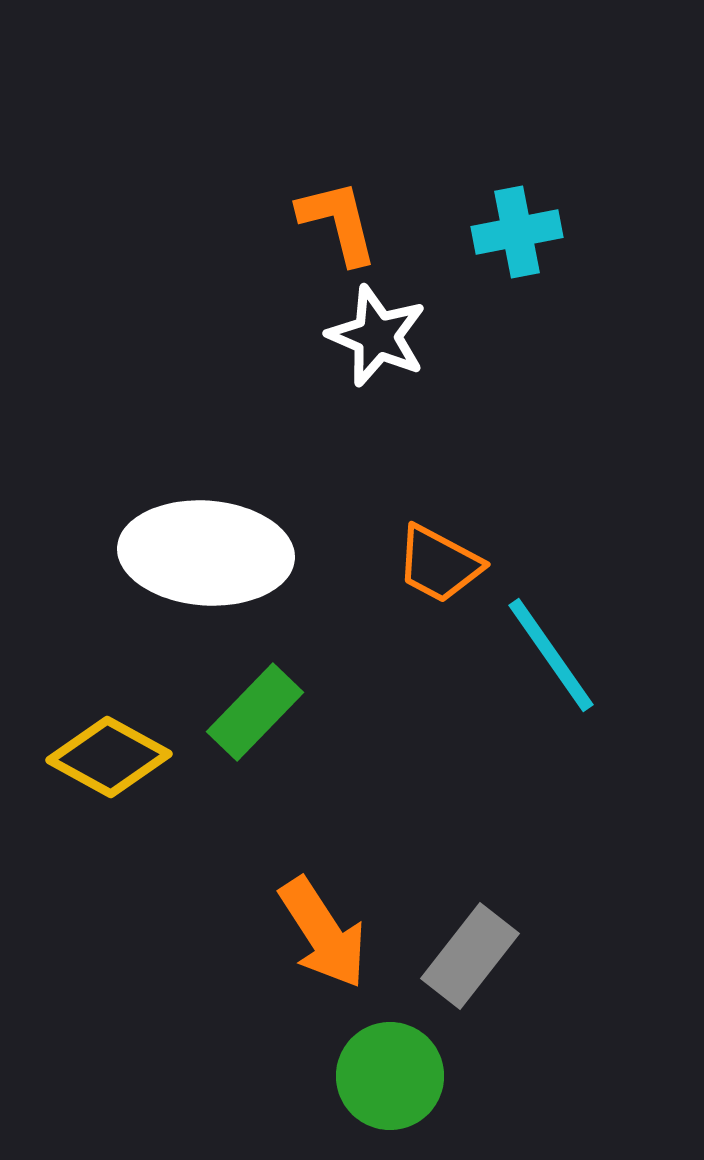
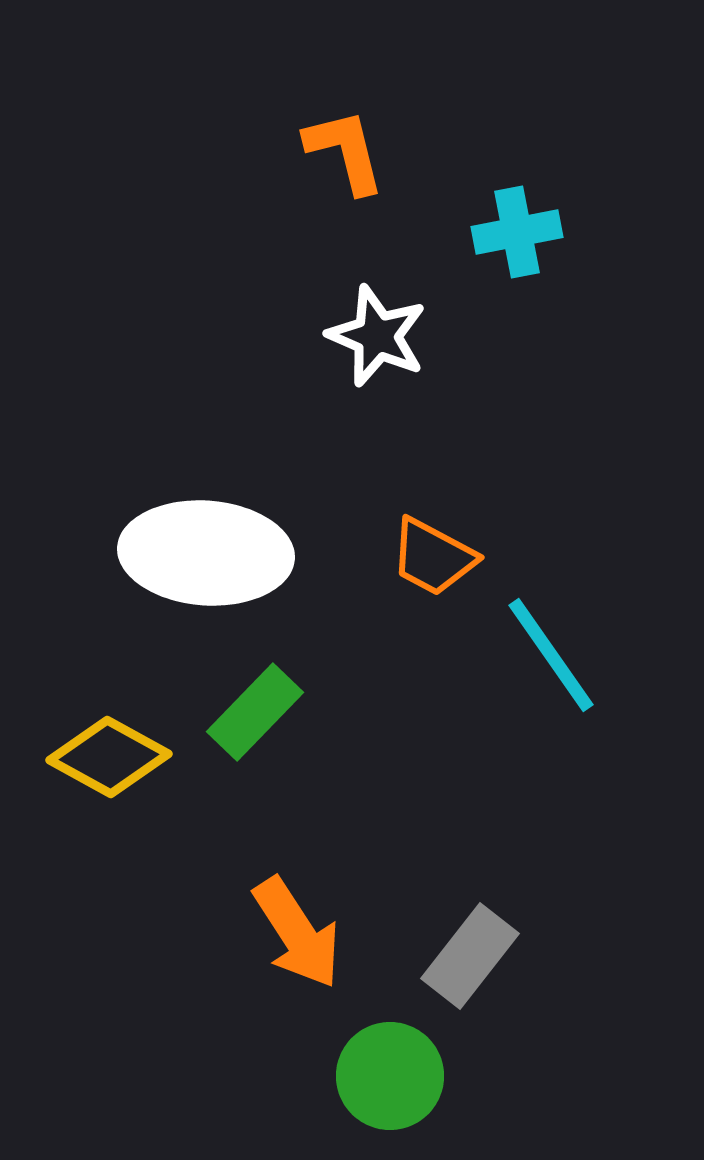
orange L-shape: moved 7 px right, 71 px up
orange trapezoid: moved 6 px left, 7 px up
orange arrow: moved 26 px left
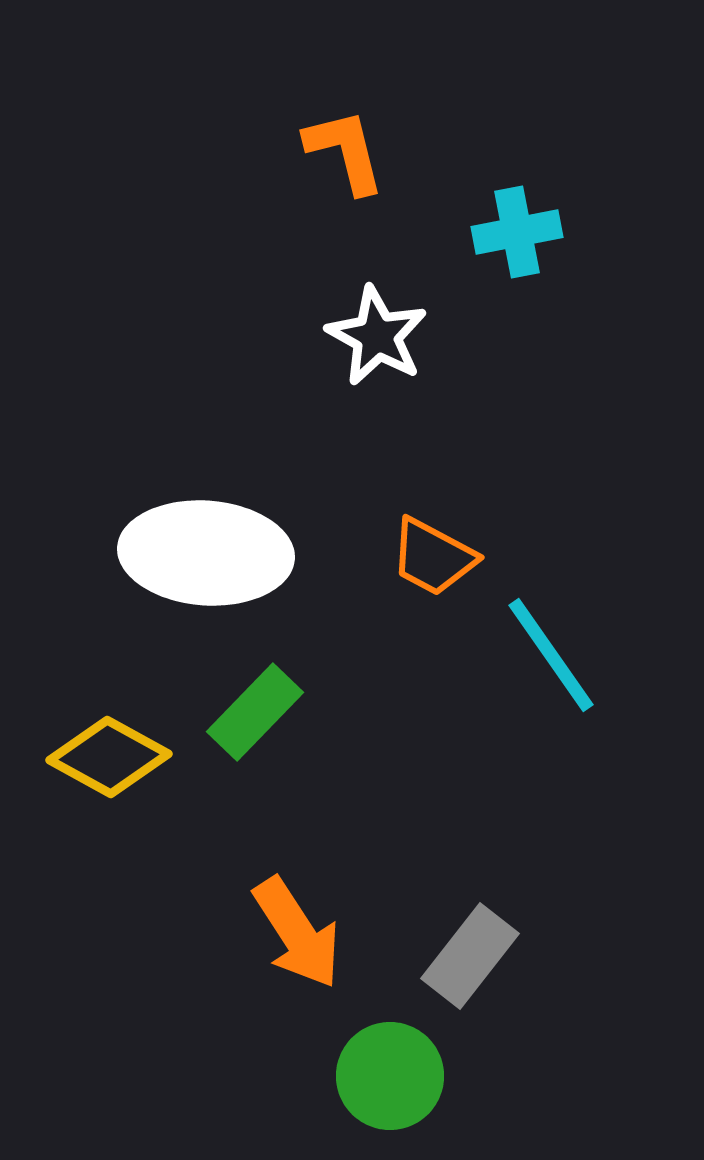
white star: rotated 6 degrees clockwise
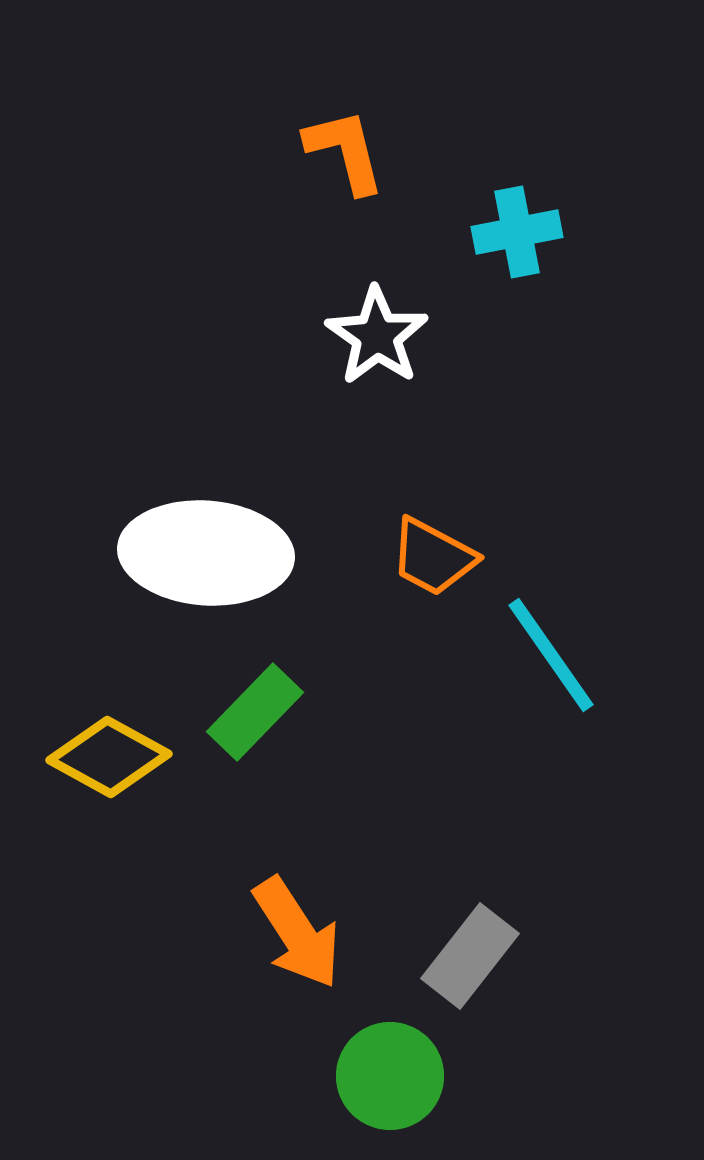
white star: rotated 6 degrees clockwise
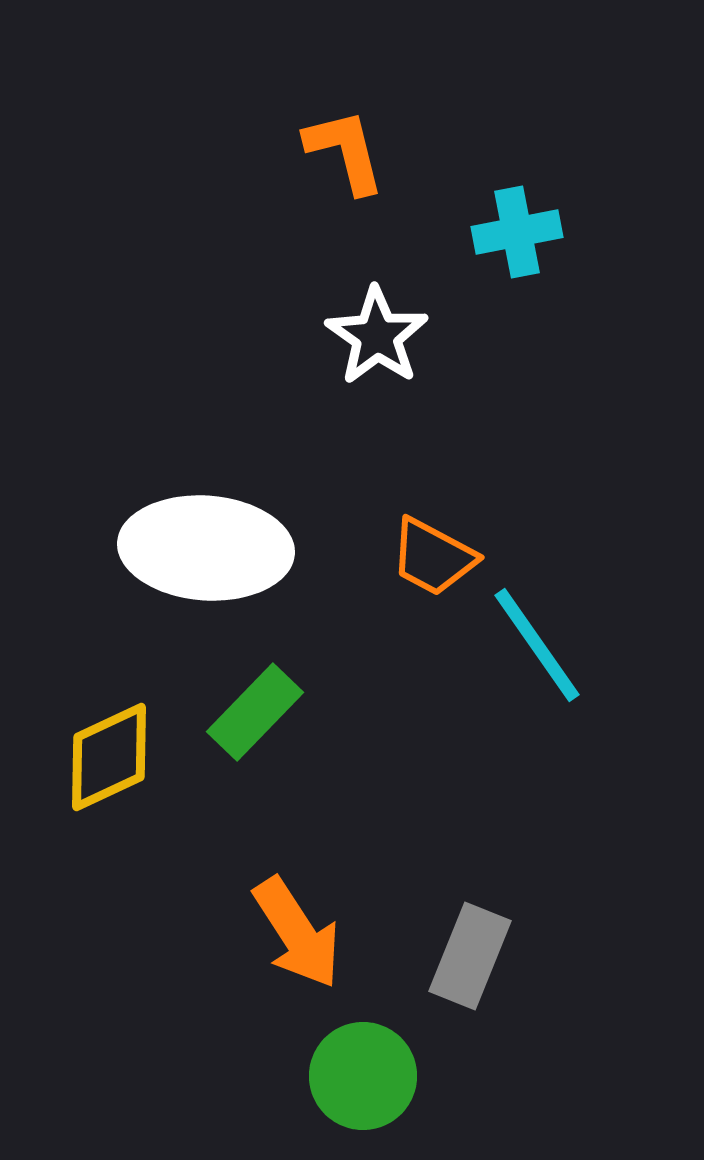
white ellipse: moved 5 px up
cyan line: moved 14 px left, 10 px up
yellow diamond: rotated 54 degrees counterclockwise
gray rectangle: rotated 16 degrees counterclockwise
green circle: moved 27 px left
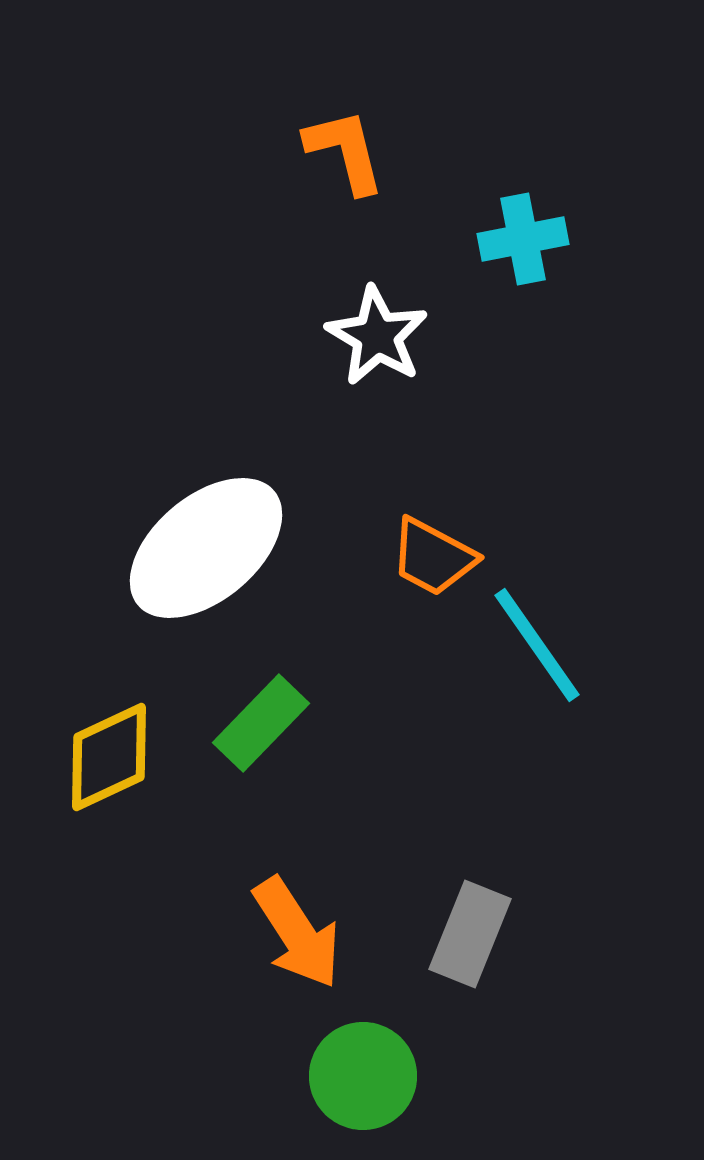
cyan cross: moved 6 px right, 7 px down
white star: rotated 4 degrees counterclockwise
white ellipse: rotated 44 degrees counterclockwise
green rectangle: moved 6 px right, 11 px down
gray rectangle: moved 22 px up
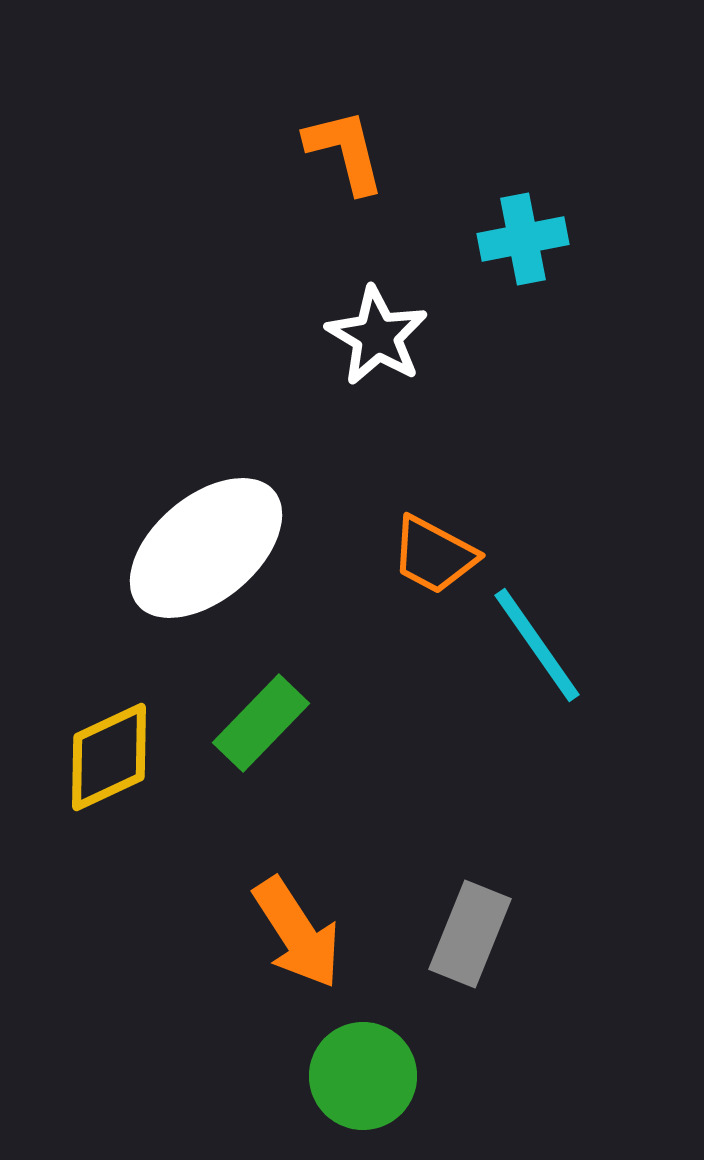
orange trapezoid: moved 1 px right, 2 px up
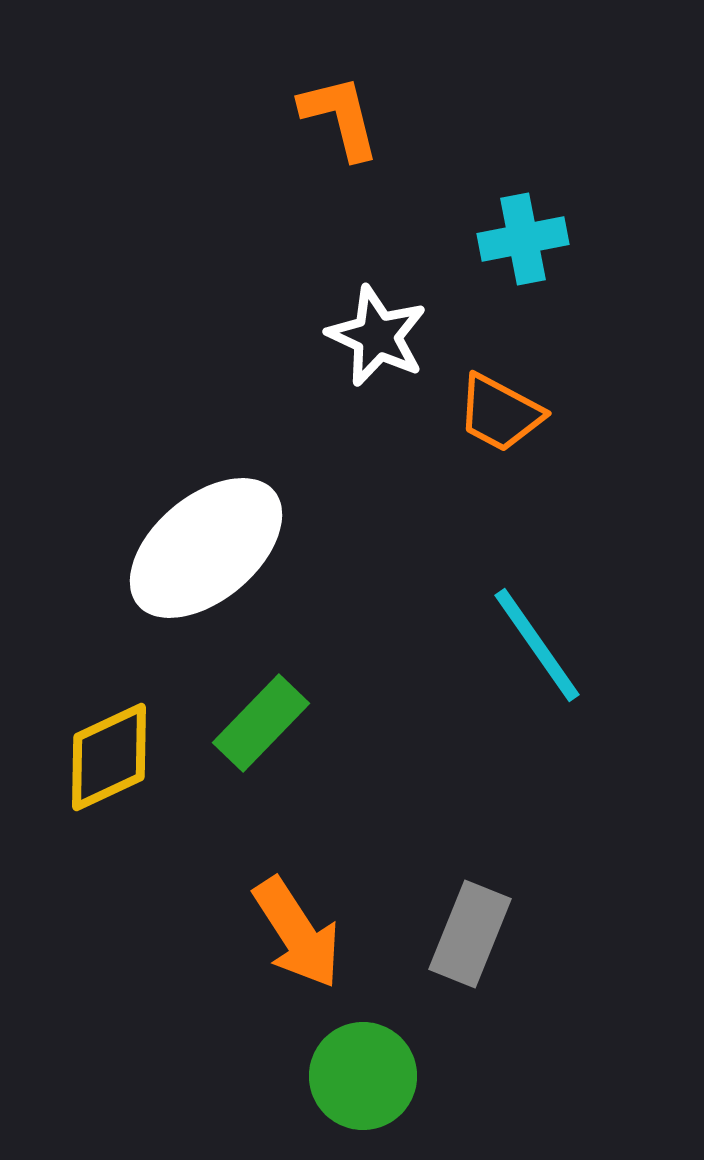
orange L-shape: moved 5 px left, 34 px up
white star: rotated 6 degrees counterclockwise
orange trapezoid: moved 66 px right, 142 px up
